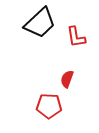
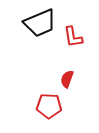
black trapezoid: rotated 20 degrees clockwise
red L-shape: moved 3 px left
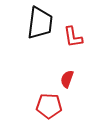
black trapezoid: rotated 60 degrees counterclockwise
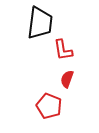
red L-shape: moved 10 px left, 13 px down
red pentagon: rotated 20 degrees clockwise
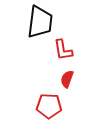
black trapezoid: moved 1 px up
red pentagon: rotated 20 degrees counterclockwise
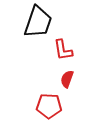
black trapezoid: moved 2 px left; rotated 12 degrees clockwise
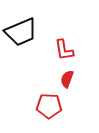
black trapezoid: moved 17 px left, 10 px down; rotated 48 degrees clockwise
red L-shape: moved 1 px right
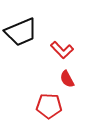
red L-shape: moved 2 px left; rotated 35 degrees counterclockwise
red semicircle: rotated 48 degrees counterclockwise
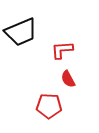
red L-shape: rotated 130 degrees clockwise
red semicircle: moved 1 px right
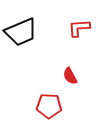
red L-shape: moved 17 px right, 22 px up
red semicircle: moved 2 px right, 3 px up
